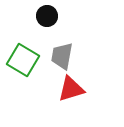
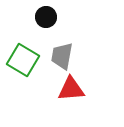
black circle: moved 1 px left, 1 px down
red triangle: rotated 12 degrees clockwise
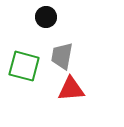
green square: moved 1 px right, 6 px down; rotated 16 degrees counterclockwise
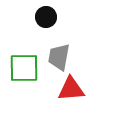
gray trapezoid: moved 3 px left, 1 px down
green square: moved 2 px down; rotated 16 degrees counterclockwise
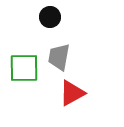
black circle: moved 4 px right
red triangle: moved 1 px right, 4 px down; rotated 24 degrees counterclockwise
